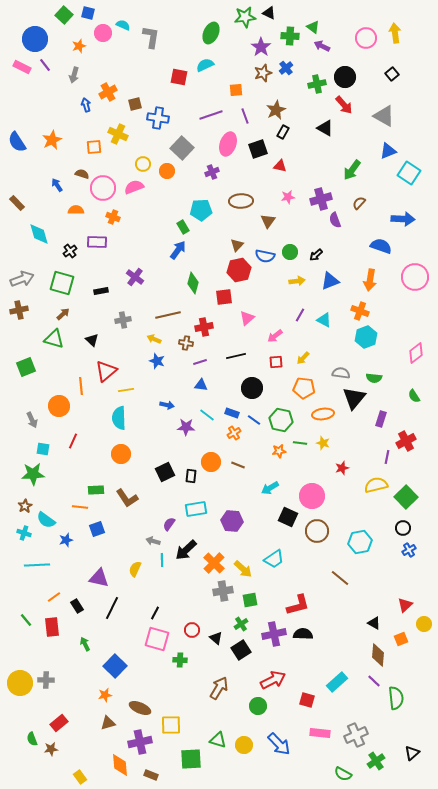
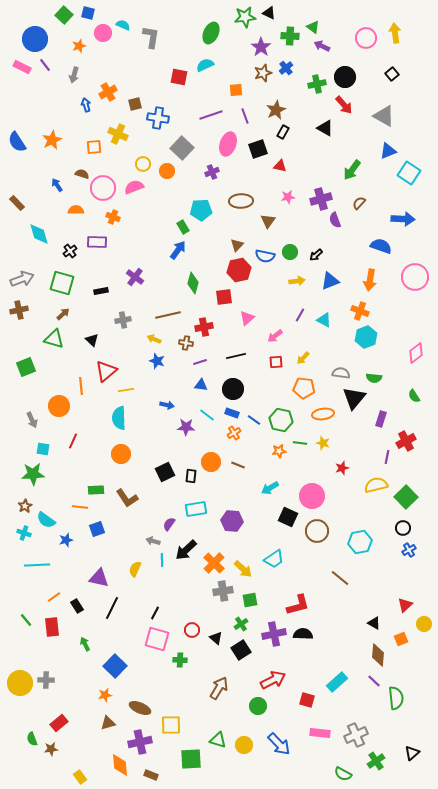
black circle at (252, 388): moved 19 px left, 1 px down
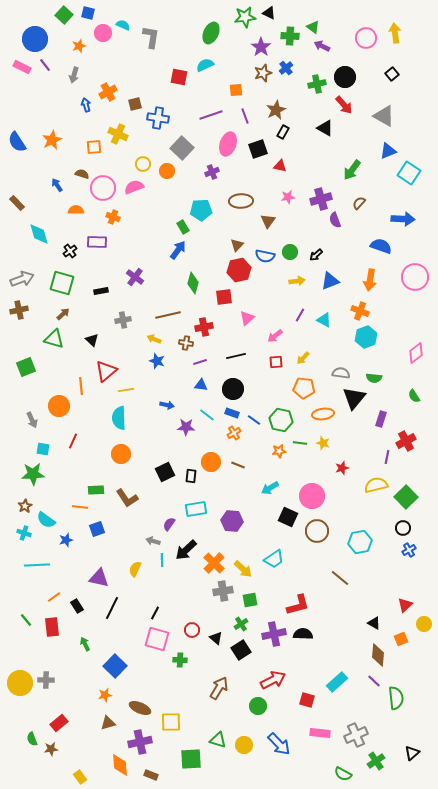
yellow square at (171, 725): moved 3 px up
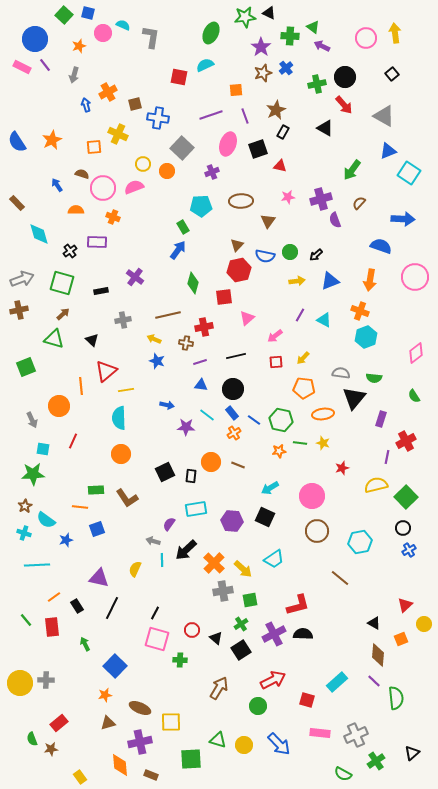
cyan pentagon at (201, 210): moved 4 px up
blue rectangle at (232, 413): rotated 32 degrees clockwise
black square at (288, 517): moved 23 px left
purple cross at (274, 634): rotated 15 degrees counterclockwise
